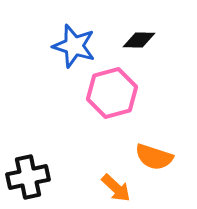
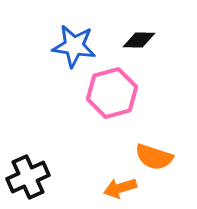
blue star: rotated 9 degrees counterclockwise
black cross: rotated 12 degrees counterclockwise
orange arrow: moved 4 px right; rotated 120 degrees clockwise
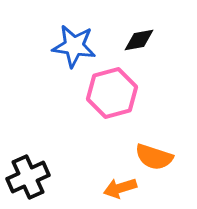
black diamond: rotated 12 degrees counterclockwise
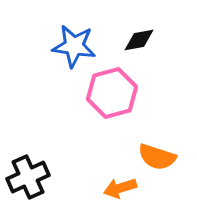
orange semicircle: moved 3 px right
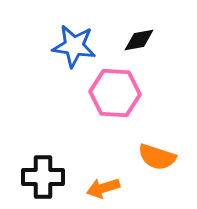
pink hexagon: moved 3 px right; rotated 18 degrees clockwise
black cross: moved 15 px right; rotated 24 degrees clockwise
orange arrow: moved 17 px left
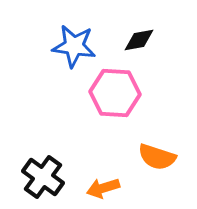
black cross: rotated 36 degrees clockwise
